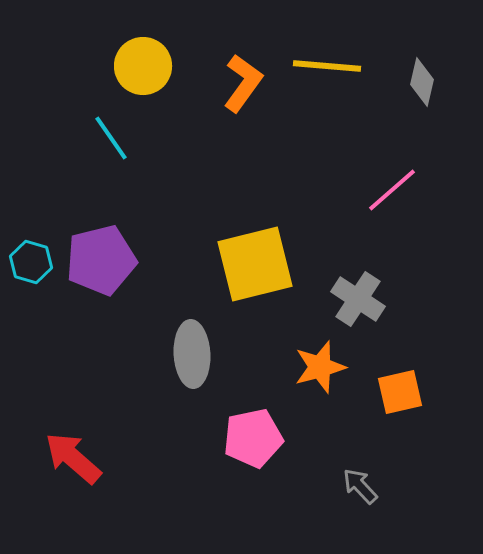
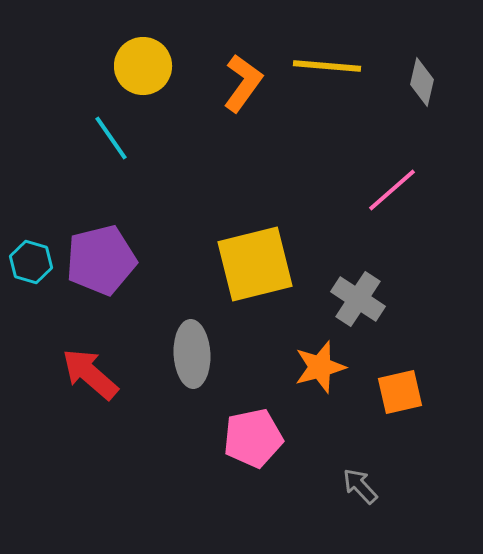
red arrow: moved 17 px right, 84 px up
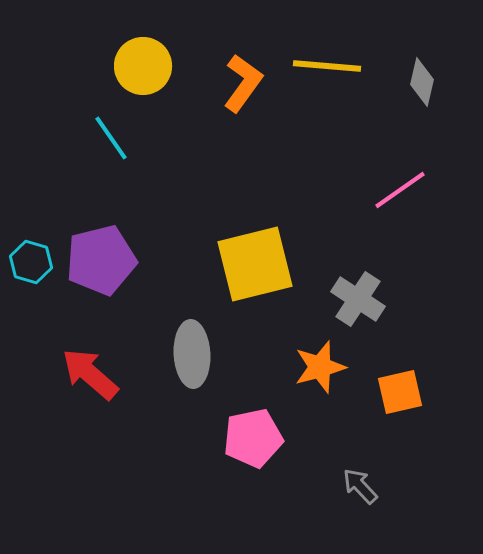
pink line: moved 8 px right; rotated 6 degrees clockwise
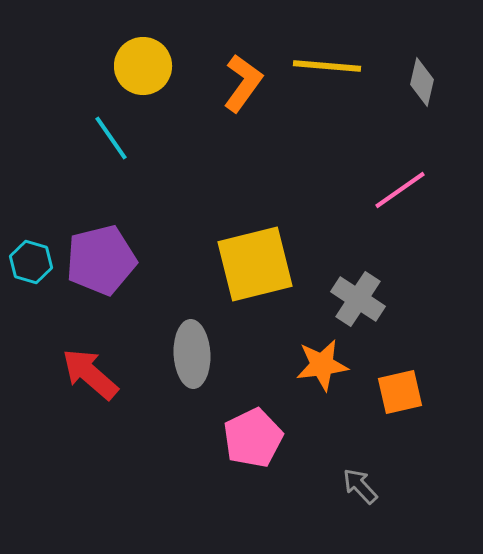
orange star: moved 2 px right, 2 px up; rotated 8 degrees clockwise
pink pentagon: rotated 14 degrees counterclockwise
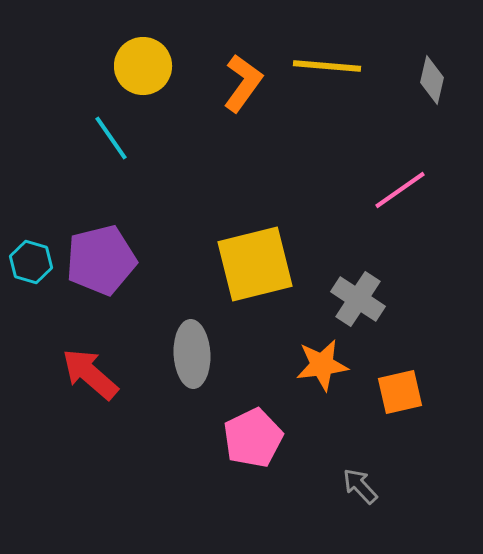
gray diamond: moved 10 px right, 2 px up
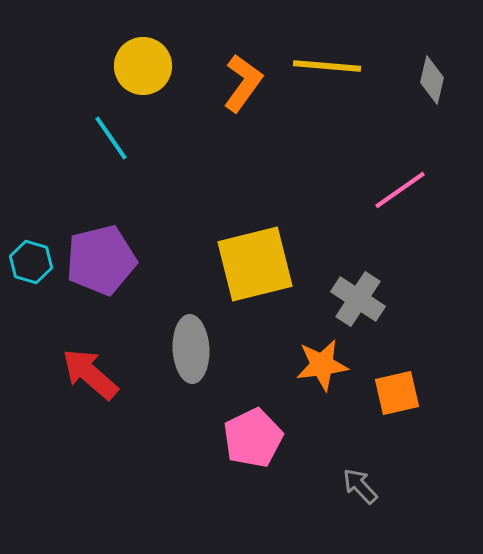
gray ellipse: moved 1 px left, 5 px up
orange square: moved 3 px left, 1 px down
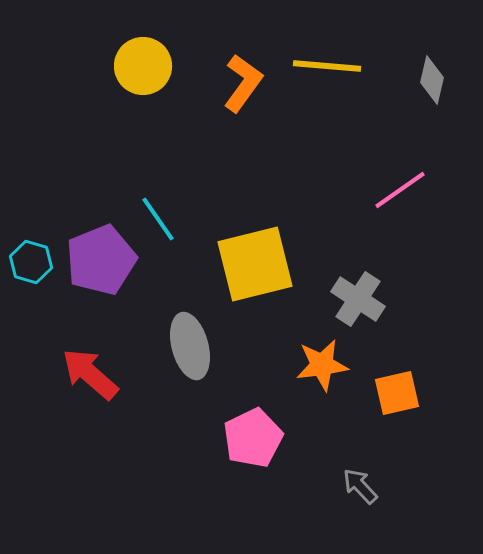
cyan line: moved 47 px right, 81 px down
purple pentagon: rotated 8 degrees counterclockwise
gray ellipse: moved 1 px left, 3 px up; rotated 12 degrees counterclockwise
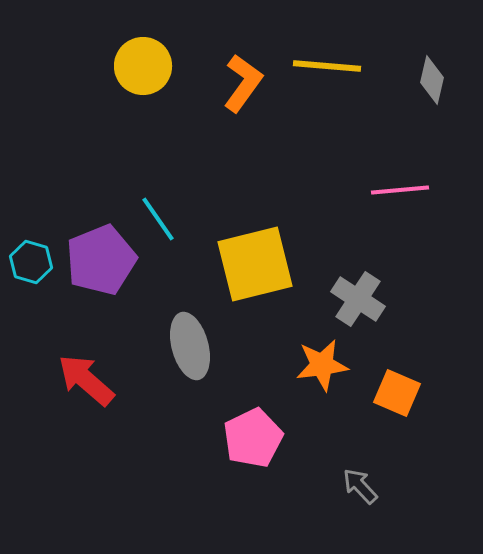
pink line: rotated 30 degrees clockwise
red arrow: moved 4 px left, 6 px down
orange square: rotated 36 degrees clockwise
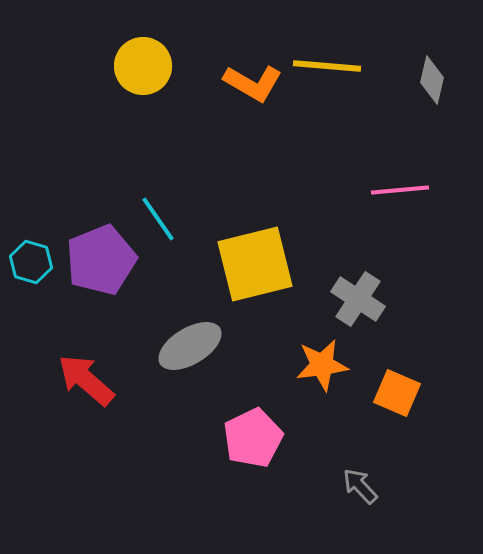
orange L-shape: moved 10 px right; rotated 84 degrees clockwise
gray ellipse: rotated 74 degrees clockwise
